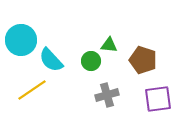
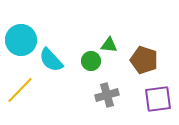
brown pentagon: moved 1 px right
yellow line: moved 12 px left; rotated 12 degrees counterclockwise
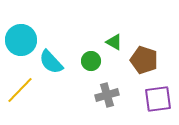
green triangle: moved 5 px right, 3 px up; rotated 24 degrees clockwise
cyan semicircle: moved 2 px down
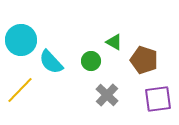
gray cross: rotated 30 degrees counterclockwise
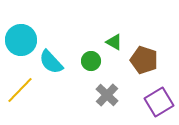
purple square: moved 1 px right, 3 px down; rotated 24 degrees counterclockwise
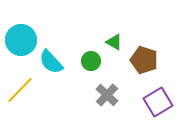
purple square: moved 1 px left
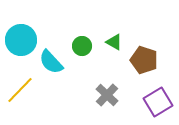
green circle: moved 9 px left, 15 px up
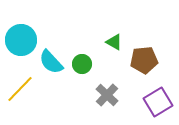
green circle: moved 18 px down
brown pentagon: rotated 24 degrees counterclockwise
yellow line: moved 1 px up
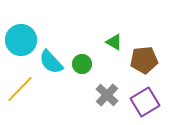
purple square: moved 13 px left
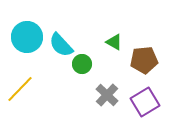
cyan circle: moved 6 px right, 3 px up
cyan semicircle: moved 10 px right, 17 px up
